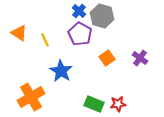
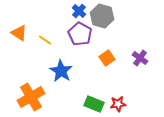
yellow line: rotated 32 degrees counterclockwise
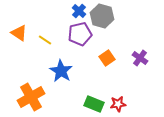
purple pentagon: rotated 30 degrees clockwise
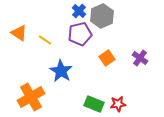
gray hexagon: rotated 20 degrees clockwise
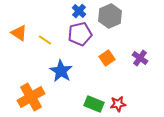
gray hexagon: moved 8 px right
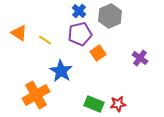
orange square: moved 9 px left, 5 px up
orange cross: moved 5 px right, 2 px up
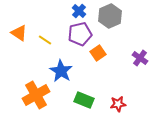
green rectangle: moved 10 px left, 4 px up
